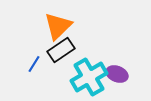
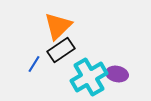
purple ellipse: rotated 10 degrees counterclockwise
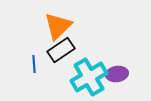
blue line: rotated 36 degrees counterclockwise
purple ellipse: rotated 20 degrees counterclockwise
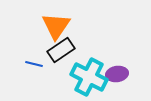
orange triangle: moved 2 px left; rotated 12 degrees counterclockwise
blue line: rotated 72 degrees counterclockwise
cyan cross: rotated 33 degrees counterclockwise
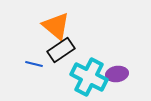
orange triangle: rotated 24 degrees counterclockwise
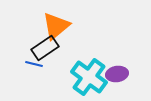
orange triangle: rotated 40 degrees clockwise
black rectangle: moved 16 px left, 2 px up
cyan cross: rotated 9 degrees clockwise
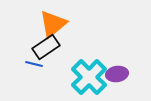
orange triangle: moved 3 px left, 2 px up
black rectangle: moved 1 px right, 1 px up
cyan cross: rotated 9 degrees clockwise
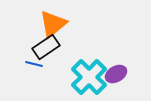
purple ellipse: moved 1 px left; rotated 20 degrees counterclockwise
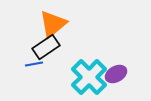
blue line: rotated 24 degrees counterclockwise
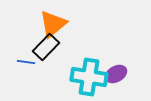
black rectangle: rotated 12 degrees counterclockwise
blue line: moved 8 px left, 2 px up; rotated 18 degrees clockwise
cyan cross: rotated 36 degrees counterclockwise
